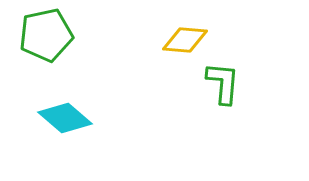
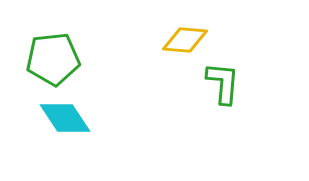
green pentagon: moved 7 px right, 24 px down; rotated 6 degrees clockwise
cyan diamond: rotated 16 degrees clockwise
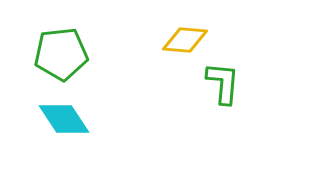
green pentagon: moved 8 px right, 5 px up
cyan diamond: moved 1 px left, 1 px down
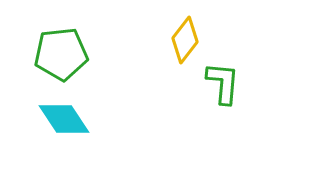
yellow diamond: rotated 57 degrees counterclockwise
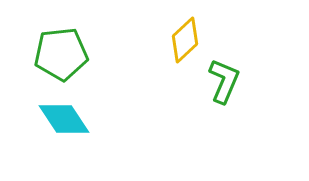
yellow diamond: rotated 9 degrees clockwise
green L-shape: moved 1 px right, 2 px up; rotated 18 degrees clockwise
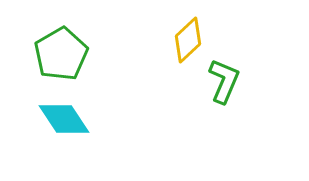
yellow diamond: moved 3 px right
green pentagon: rotated 24 degrees counterclockwise
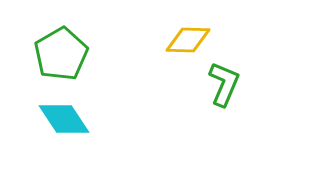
yellow diamond: rotated 45 degrees clockwise
green L-shape: moved 3 px down
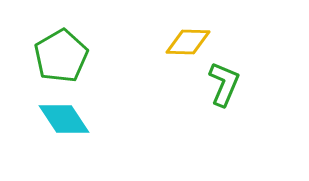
yellow diamond: moved 2 px down
green pentagon: moved 2 px down
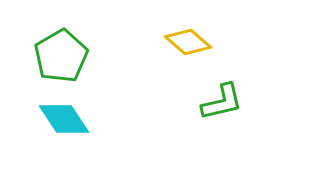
yellow diamond: rotated 39 degrees clockwise
green L-shape: moved 2 px left, 18 px down; rotated 54 degrees clockwise
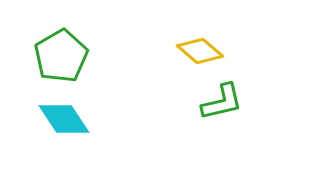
yellow diamond: moved 12 px right, 9 px down
